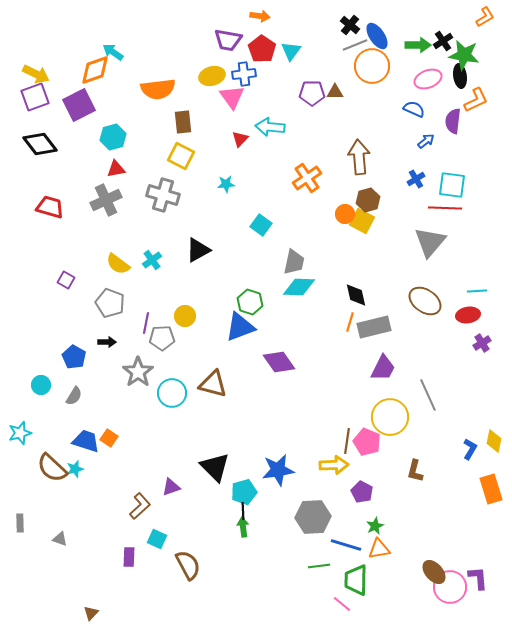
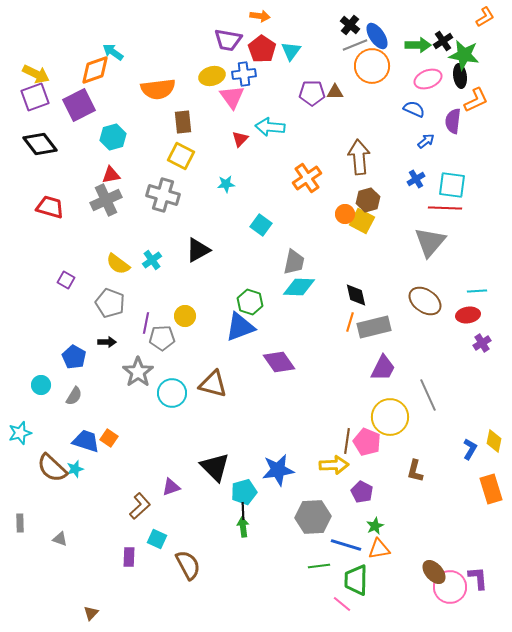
red triangle at (116, 169): moved 5 px left, 6 px down
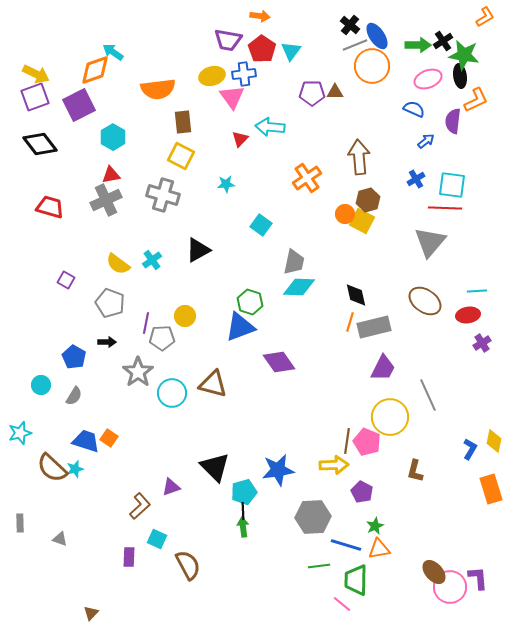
cyan hexagon at (113, 137): rotated 15 degrees counterclockwise
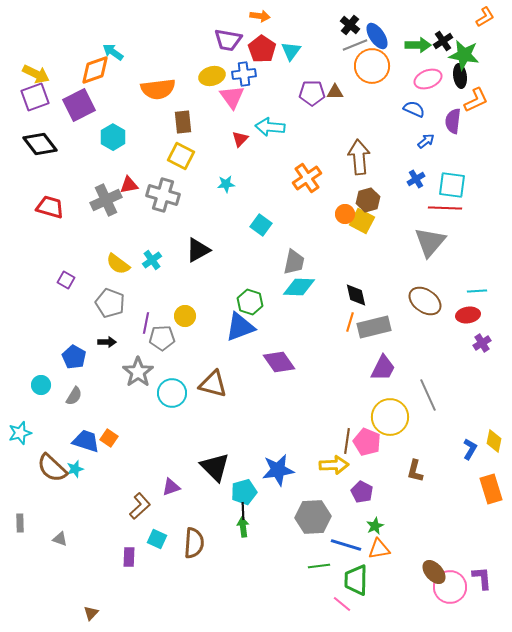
red triangle at (111, 175): moved 18 px right, 10 px down
brown semicircle at (188, 565): moved 6 px right, 22 px up; rotated 32 degrees clockwise
purple L-shape at (478, 578): moved 4 px right
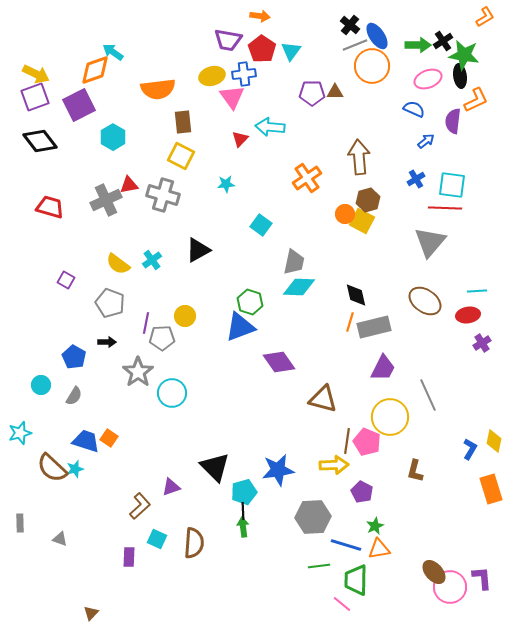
black diamond at (40, 144): moved 3 px up
brown triangle at (213, 384): moved 110 px right, 15 px down
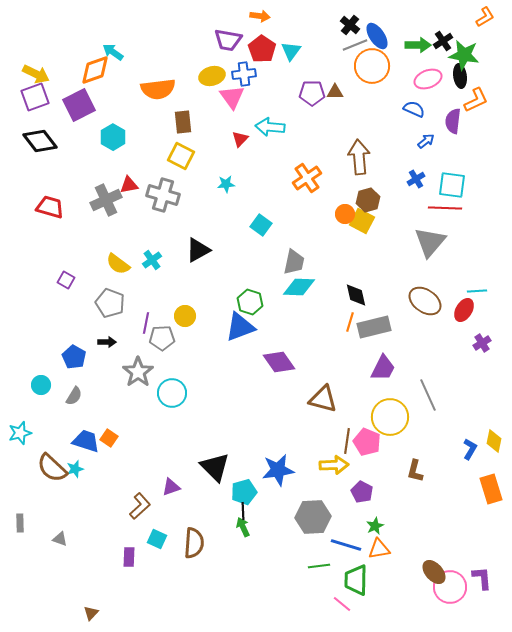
red ellipse at (468, 315): moved 4 px left, 5 px up; rotated 50 degrees counterclockwise
green arrow at (243, 527): rotated 18 degrees counterclockwise
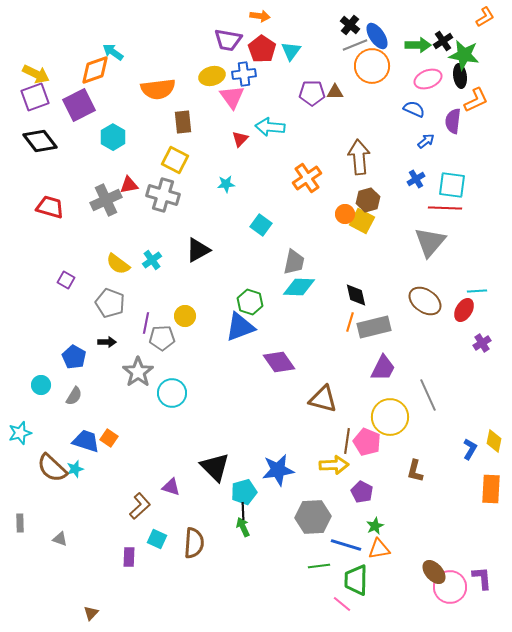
yellow square at (181, 156): moved 6 px left, 4 px down
purple triangle at (171, 487): rotated 36 degrees clockwise
orange rectangle at (491, 489): rotated 20 degrees clockwise
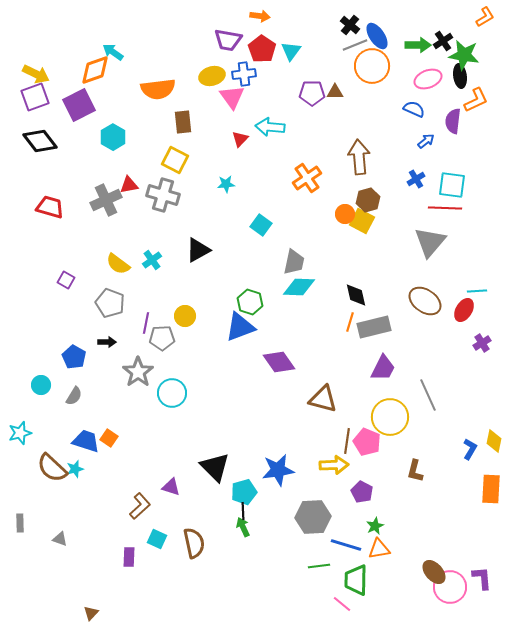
brown semicircle at (194, 543): rotated 16 degrees counterclockwise
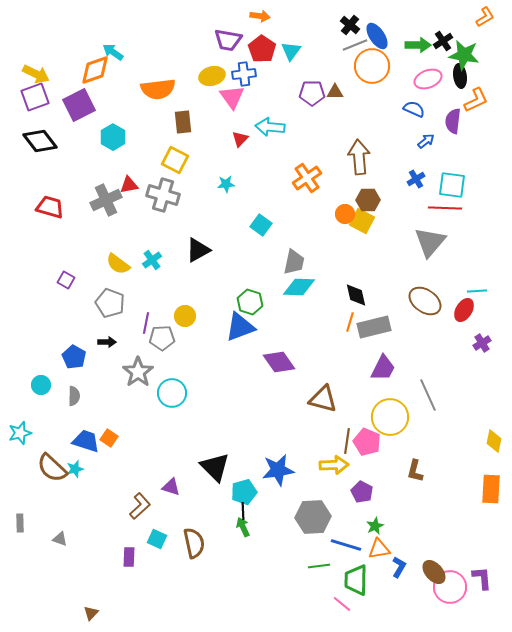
brown hexagon at (368, 200): rotated 15 degrees clockwise
gray semicircle at (74, 396): rotated 30 degrees counterclockwise
blue L-shape at (470, 449): moved 71 px left, 118 px down
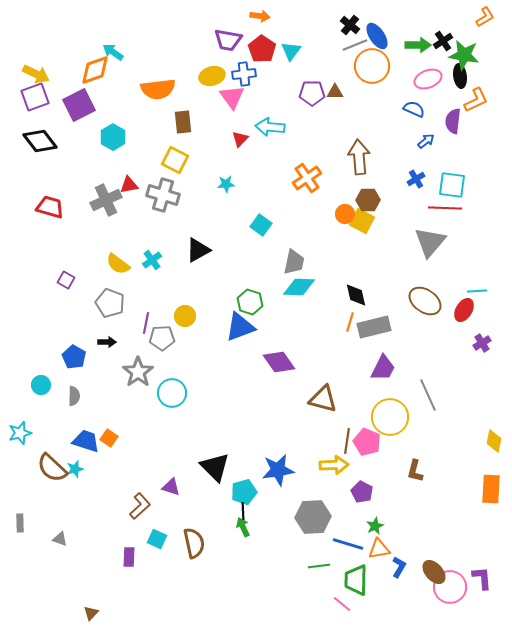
blue line at (346, 545): moved 2 px right, 1 px up
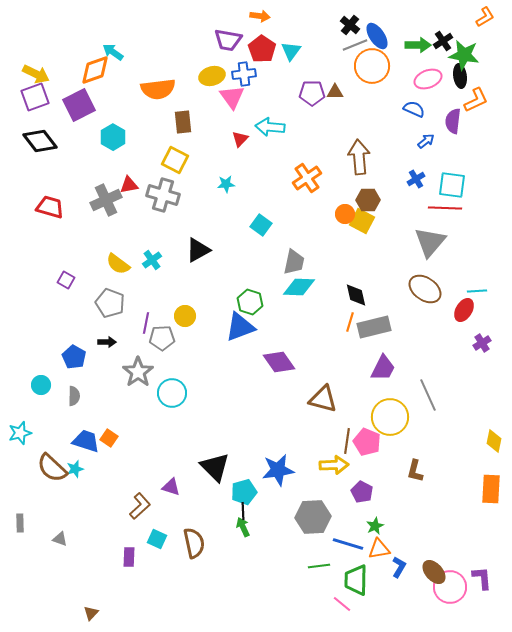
brown ellipse at (425, 301): moved 12 px up
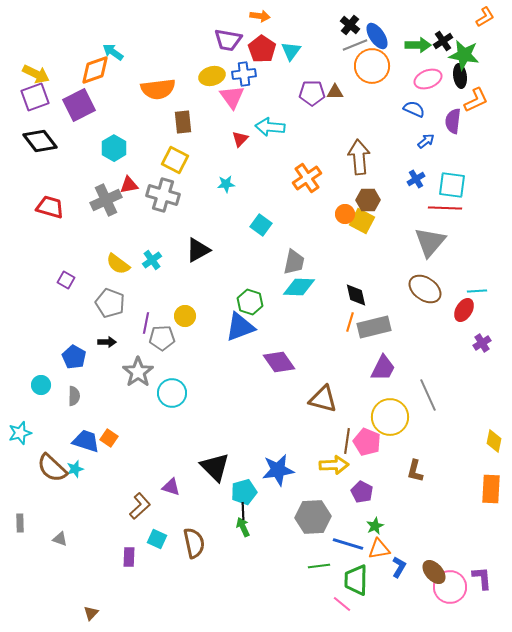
cyan hexagon at (113, 137): moved 1 px right, 11 px down
